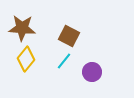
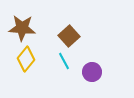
brown square: rotated 20 degrees clockwise
cyan line: rotated 66 degrees counterclockwise
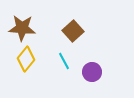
brown square: moved 4 px right, 5 px up
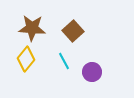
brown star: moved 10 px right
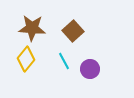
purple circle: moved 2 px left, 3 px up
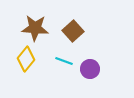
brown star: moved 3 px right
cyan line: rotated 42 degrees counterclockwise
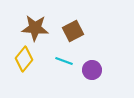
brown square: rotated 15 degrees clockwise
yellow diamond: moved 2 px left
purple circle: moved 2 px right, 1 px down
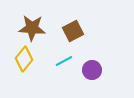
brown star: moved 3 px left
cyan line: rotated 48 degrees counterclockwise
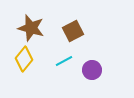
brown star: moved 1 px left; rotated 12 degrees clockwise
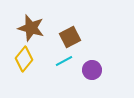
brown square: moved 3 px left, 6 px down
